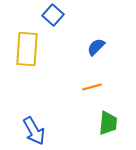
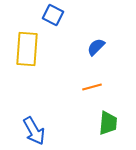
blue square: rotated 15 degrees counterclockwise
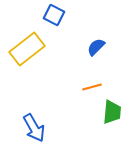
blue square: moved 1 px right
yellow rectangle: rotated 48 degrees clockwise
green trapezoid: moved 4 px right, 11 px up
blue arrow: moved 3 px up
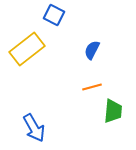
blue semicircle: moved 4 px left, 3 px down; rotated 18 degrees counterclockwise
green trapezoid: moved 1 px right, 1 px up
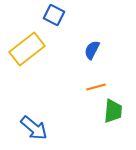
orange line: moved 4 px right
blue arrow: rotated 20 degrees counterclockwise
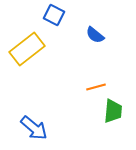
blue semicircle: moved 3 px right, 15 px up; rotated 78 degrees counterclockwise
